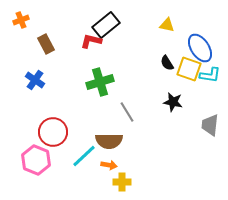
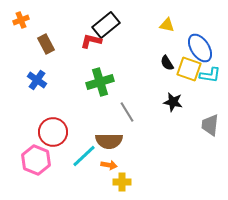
blue cross: moved 2 px right
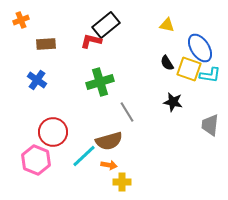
brown rectangle: rotated 66 degrees counterclockwise
brown semicircle: rotated 16 degrees counterclockwise
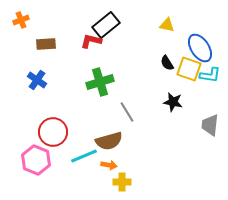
cyan line: rotated 20 degrees clockwise
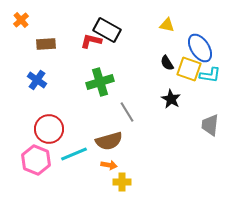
orange cross: rotated 21 degrees counterclockwise
black rectangle: moved 1 px right, 5 px down; rotated 68 degrees clockwise
black star: moved 2 px left, 3 px up; rotated 18 degrees clockwise
red circle: moved 4 px left, 3 px up
cyan line: moved 10 px left, 2 px up
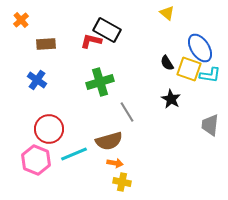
yellow triangle: moved 12 px up; rotated 28 degrees clockwise
orange arrow: moved 6 px right, 2 px up
yellow cross: rotated 12 degrees clockwise
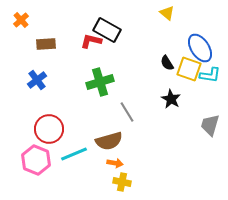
blue cross: rotated 18 degrees clockwise
gray trapezoid: rotated 10 degrees clockwise
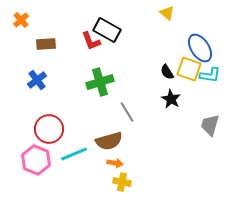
red L-shape: rotated 125 degrees counterclockwise
black semicircle: moved 9 px down
